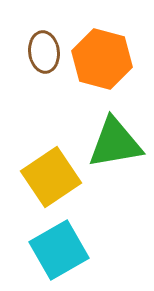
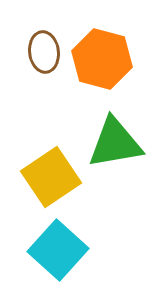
cyan square: moved 1 px left; rotated 18 degrees counterclockwise
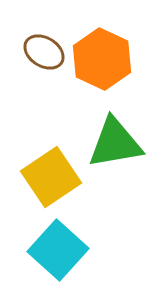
brown ellipse: rotated 51 degrees counterclockwise
orange hexagon: rotated 10 degrees clockwise
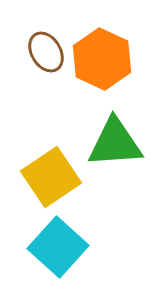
brown ellipse: moved 2 px right; rotated 27 degrees clockwise
green triangle: rotated 6 degrees clockwise
cyan square: moved 3 px up
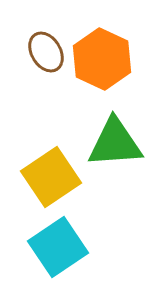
cyan square: rotated 14 degrees clockwise
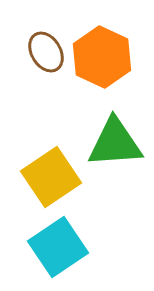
orange hexagon: moved 2 px up
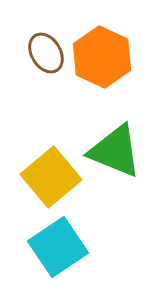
brown ellipse: moved 1 px down
green triangle: moved 8 px down; rotated 26 degrees clockwise
yellow square: rotated 6 degrees counterclockwise
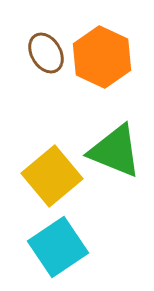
yellow square: moved 1 px right, 1 px up
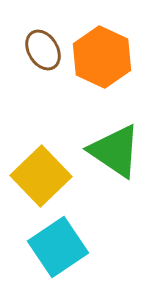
brown ellipse: moved 3 px left, 3 px up
green triangle: rotated 12 degrees clockwise
yellow square: moved 11 px left; rotated 4 degrees counterclockwise
